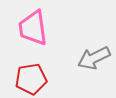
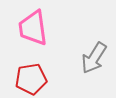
gray arrow: rotated 32 degrees counterclockwise
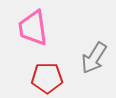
red pentagon: moved 16 px right, 1 px up; rotated 8 degrees clockwise
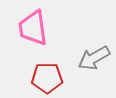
gray arrow: rotated 28 degrees clockwise
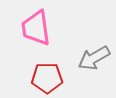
pink trapezoid: moved 3 px right
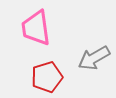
red pentagon: moved 1 px up; rotated 16 degrees counterclockwise
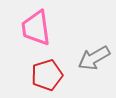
red pentagon: moved 2 px up
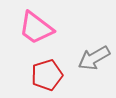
pink trapezoid: rotated 45 degrees counterclockwise
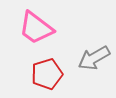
red pentagon: moved 1 px up
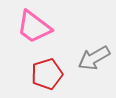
pink trapezoid: moved 2 px left, 1 px up
